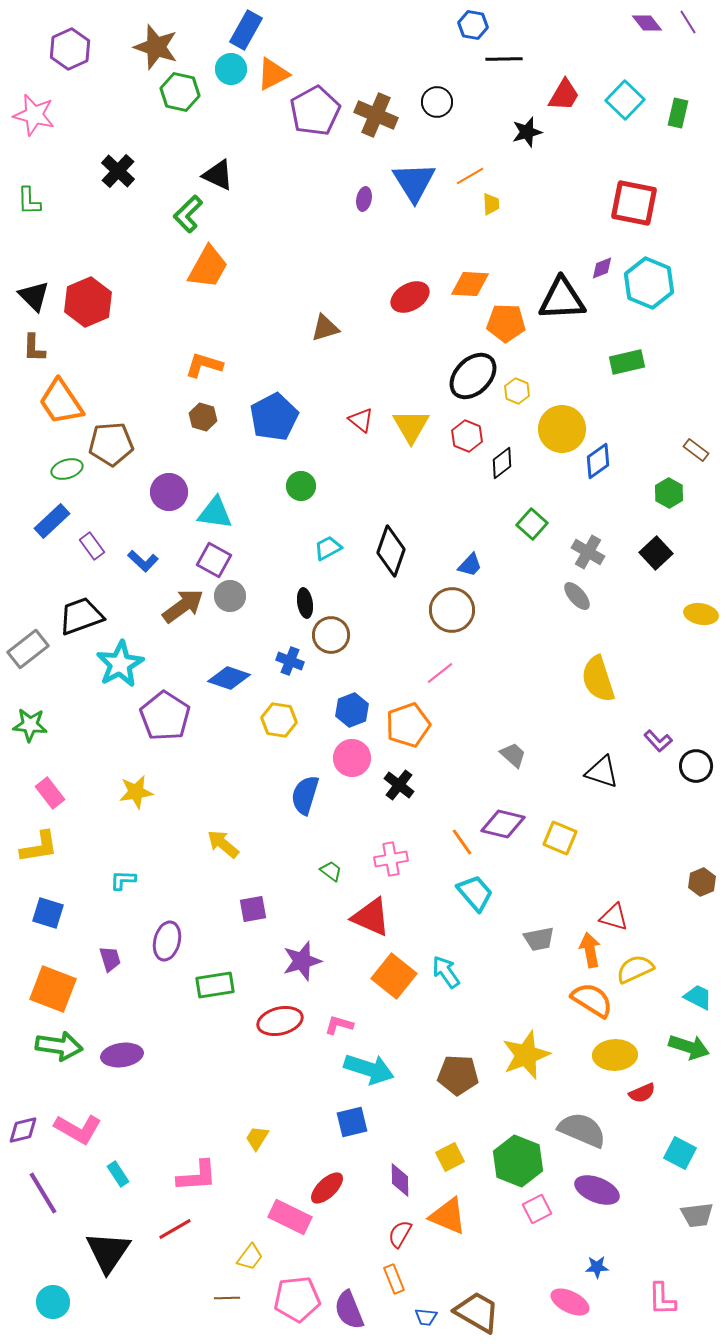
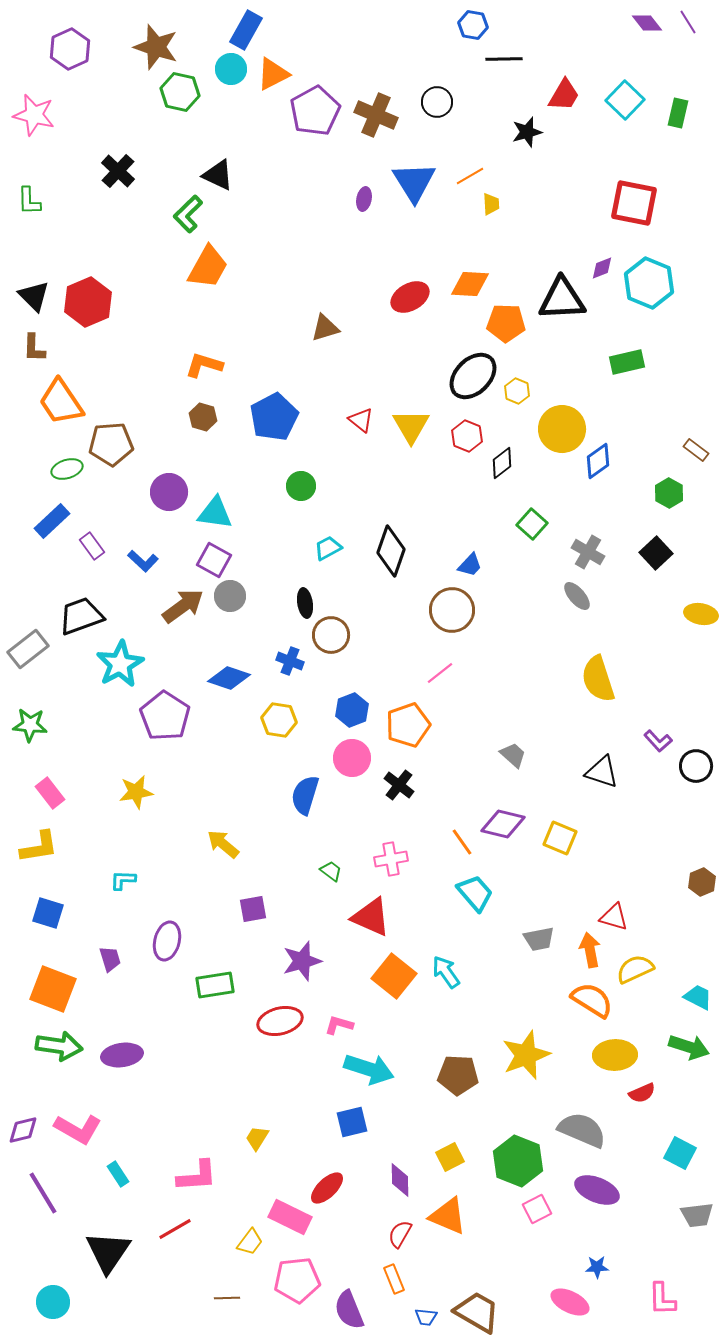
yellow trapezoid at (250, 1257): moved 15 px up
pink pentagon at (297, 1299): moved 19 px up
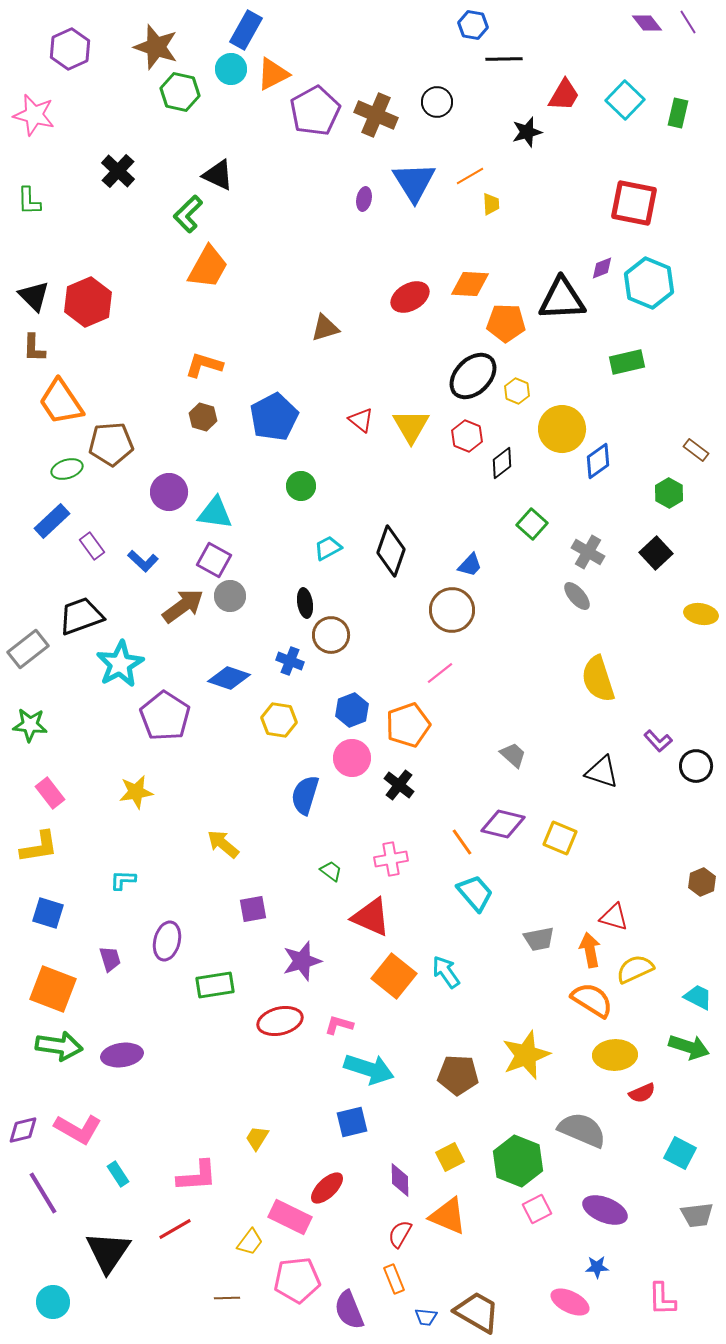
purple ellipse at (597, 1190): moved 8 px right, 20 px down
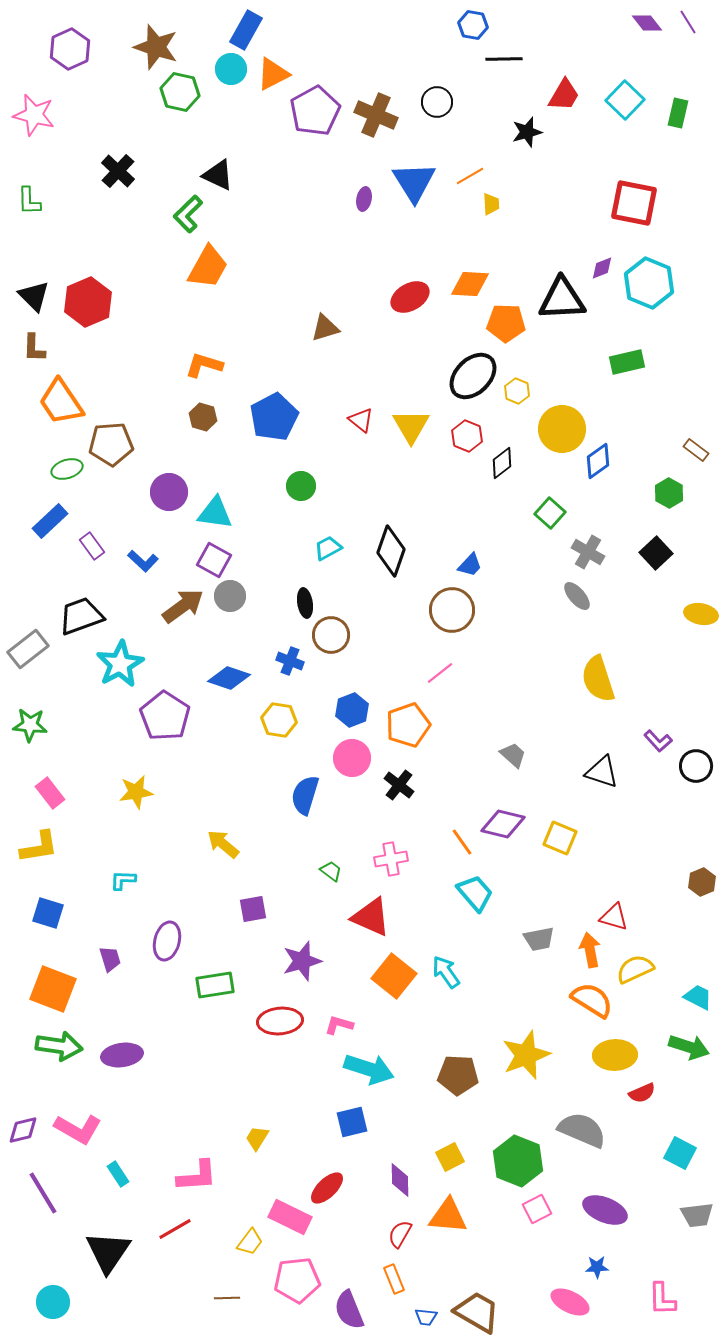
blue rectangle at (52, 521): moved 2 px left
green square at (532, 524): moved 18 px right, 11 px up
red ellipse at (280, 1021): rotated 9 degrees clockwise
orange triangle at (448, 1216): rotated 18 degrees counterclockwise
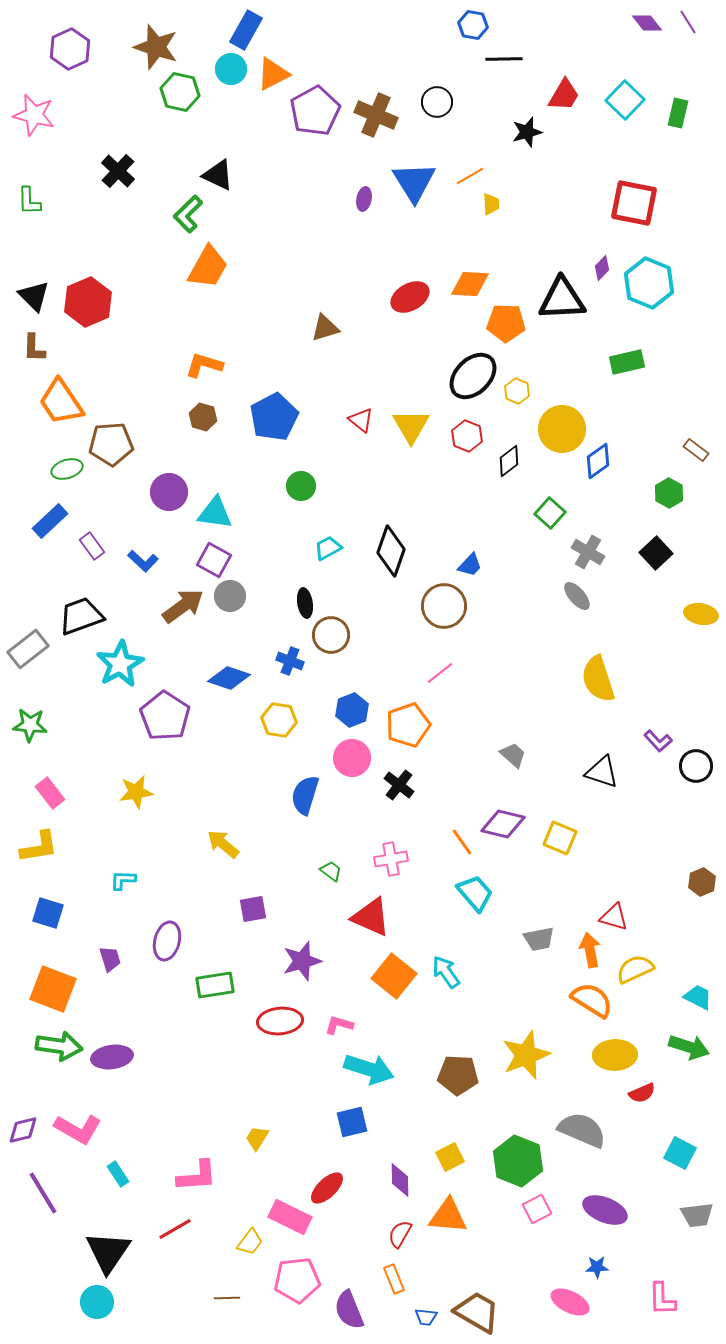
purple diamond at (602, 268): rotated 25 degrees counterclockwise
black diamond at (502, 463): moved 7 px right, 2 px up
brown circle at (452, 610): moved 8 px left, 4 px up
purple ellipse at (122, 1055): moved 10 px left, 2 px down
cyan circle at (53, 1302): moved 44 px right
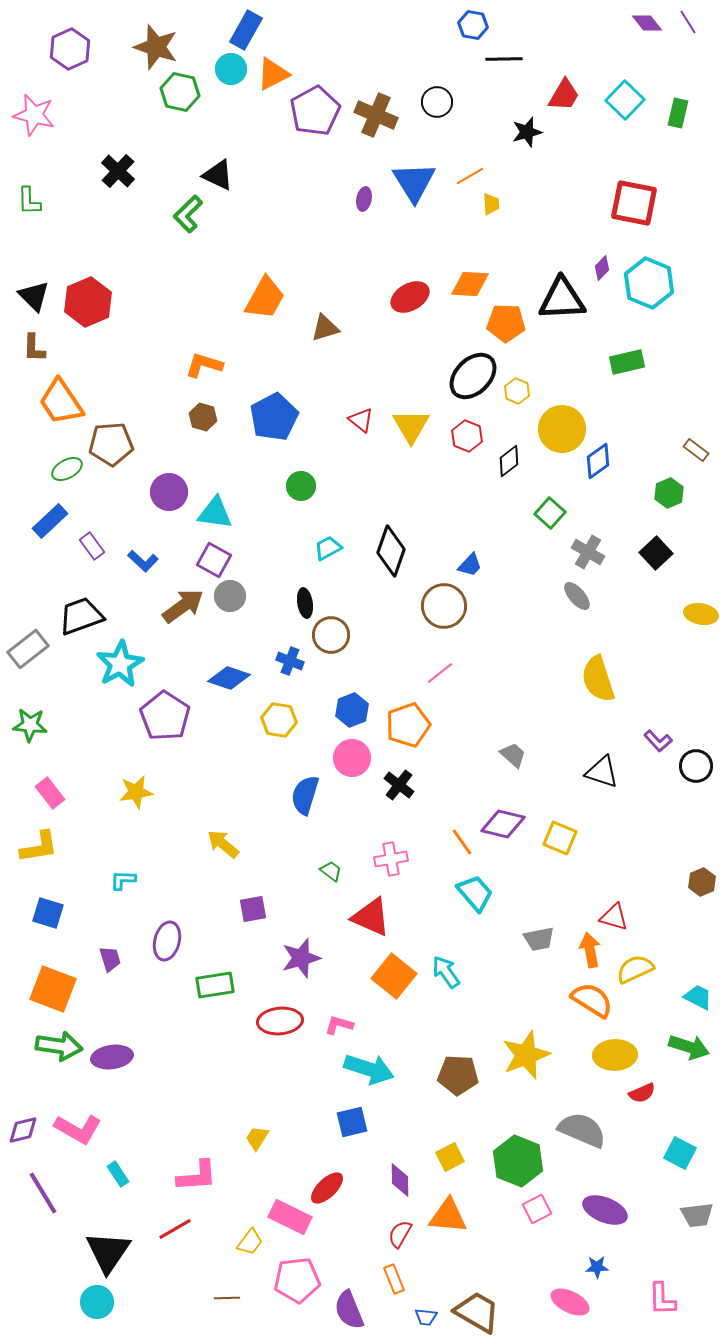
orange trapezoid at (208, 267): moved 57 px right, 31 px down
green ellipse at (67, 469): rotated 12 degrees counterclockwise
green hexagon at (669, 493): rotated 8 degrees clockwise
purple star at (302, 961): moved 1 px left, 3 px up
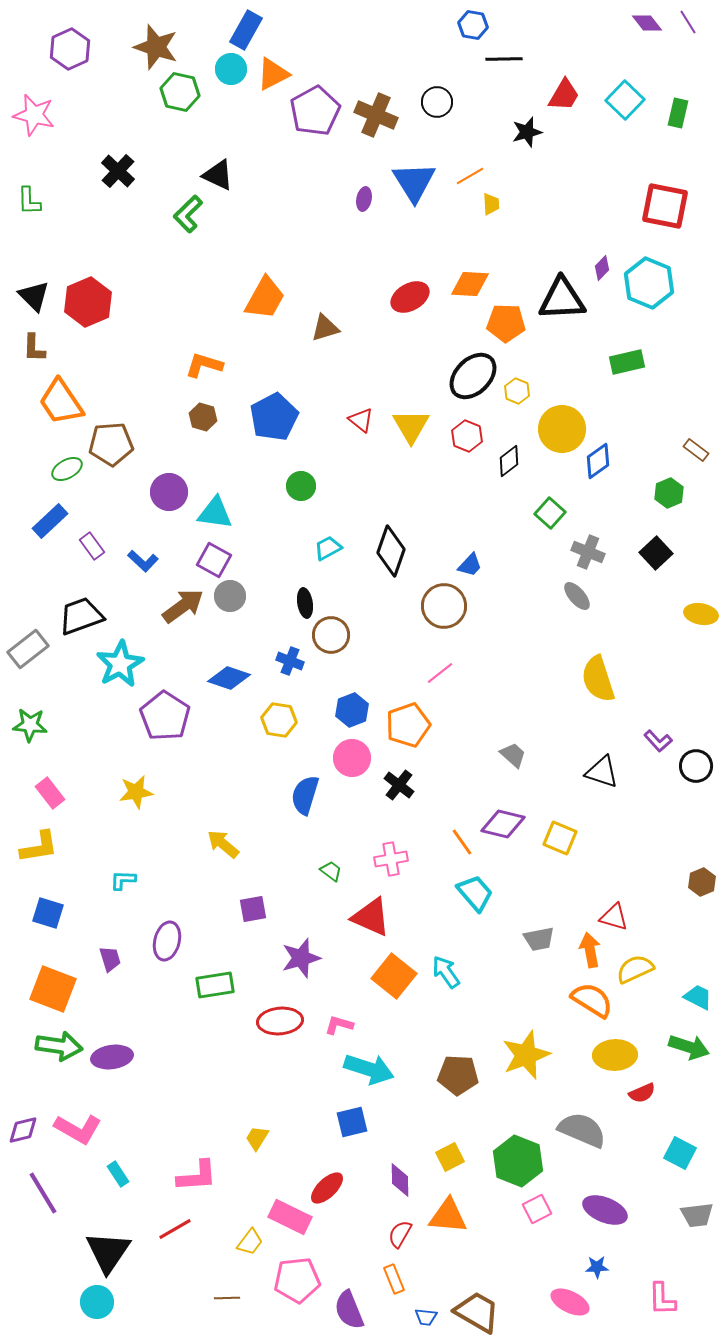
red square at (634, 203): moved 31 px right, 3 px down
gray cross at (588, 552): rotated 8 degrees counterclockwise
